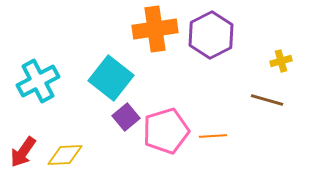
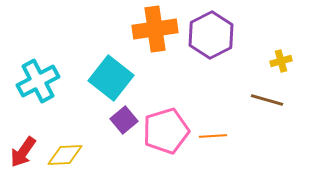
purple square: moved 2 px left, 3 px down
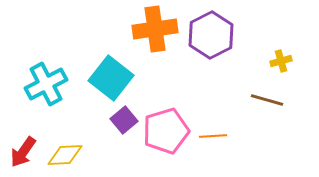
cyan cross: moved 8 px right, 3 px down
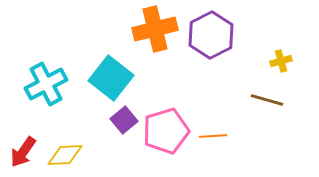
orange cross: rotated 6 degrees counterclockwise
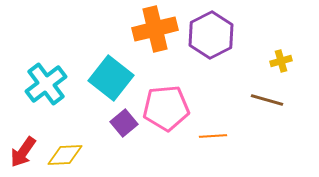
cyan cross: rotated 9 degrees counterclockwise
purple square: moved 3 px down
pink pentagon: moved 23 px up; rotated 12 degrees clockwise
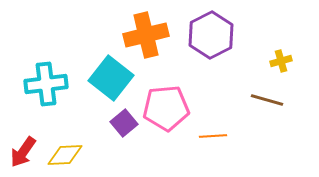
orange cross: moved 9 px left, 6 px down
cyan cross: rotated 30 degrees clockwise
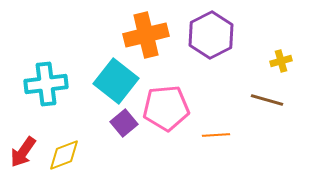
cyan square: moved 5 px right, 3 px down
orange line: moved 3 px right, 1 px up
yellow diamond: moved 1 px left; rotated 18 degrees counterclockwise
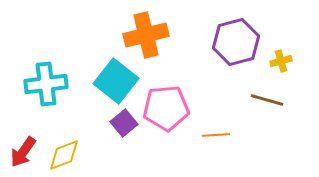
purple hexagon: moved 25 px right, 7 px down; rotated 12 degrees clockwise
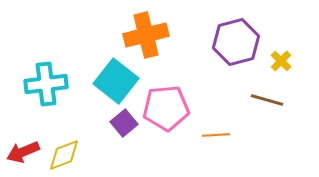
yellow cross: rotated 30 degrees counterclockwise
red arrow: rotated 32 degrees clockwise
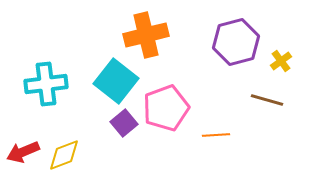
yellow cross: rotated 10 degrees clockwise
pink pentagon: rotated 15 degrees counterclockwise
